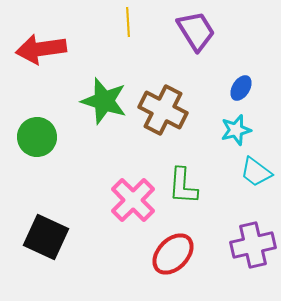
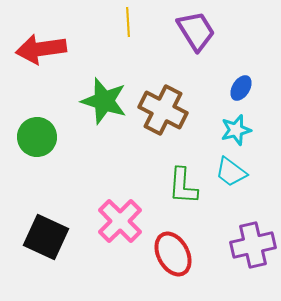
cyan trapezoid: moved 25 px left
pink cross: moved 13 px left, 21 px down
red ellipse: rotated 72 degrees counterclockwise
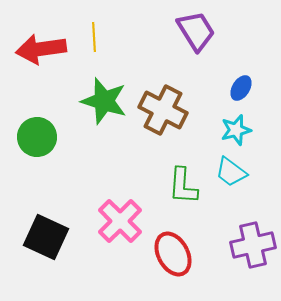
yellow line: moved 34 px left, 15 px down
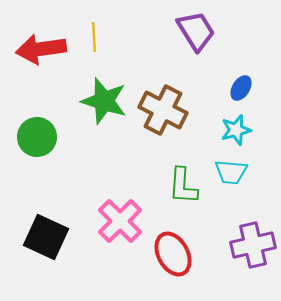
cyan trapezoid: rotated 32 degrees counterclockwise
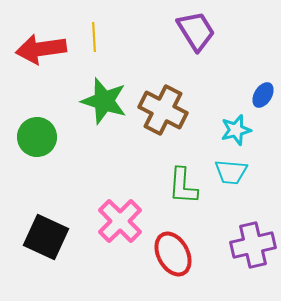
blue ellipse: moved 22 px right, 7 px down
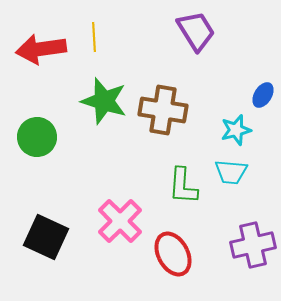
brown cross: rotated 18 degrees counterclockwise
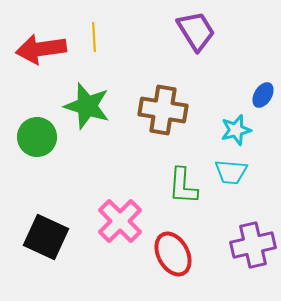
green star: moved 17 px left, 5 px down
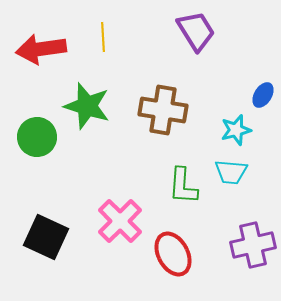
yellow line: moved 9 px right
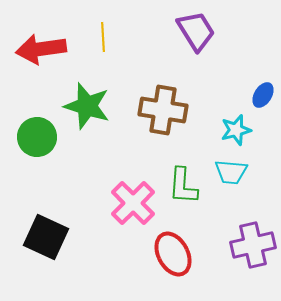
pink cross: moved 13 px right, 18 px up
